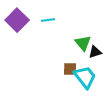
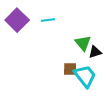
cyan trapezoid: moved 1 px up
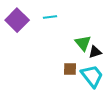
cyan line: moved 2 px right, 3 px up
cyan trapezoid: moved 7 px right
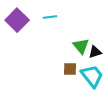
green triangle: moved 2 px left, 3 px down
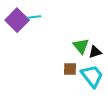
cyan line: moved 16 px left
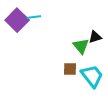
black triangle: moved 15 px up
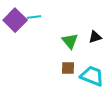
purple square: moved 2 px left
green triangle: moved 11 px left, 5 px up
brown square: moved 2 px left, 1 px up
cyan trapezoid: rotated 30 degrees counterclockwise
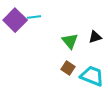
brown square: rotated 32 degrees clockwise
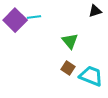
black triangle: moved 26 px up
cyan trapezoid: moved 1 px left
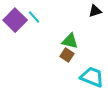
cyan line: rotated 56 degrees clockwise
green triangle: rotated 36 degrees counterclockwise
brown square: moved 1 px left, 13 px up
cyan trapezoid: moved 1 px right, 1 px down
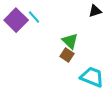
purple square: moved 1 px right
green triangle: rotated 30 degrees clockwise
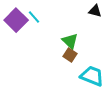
black triangle: rotated 32 degrees clockwise
brown square: moved 3 px right
cyan trapezoid: moved 1 px up
